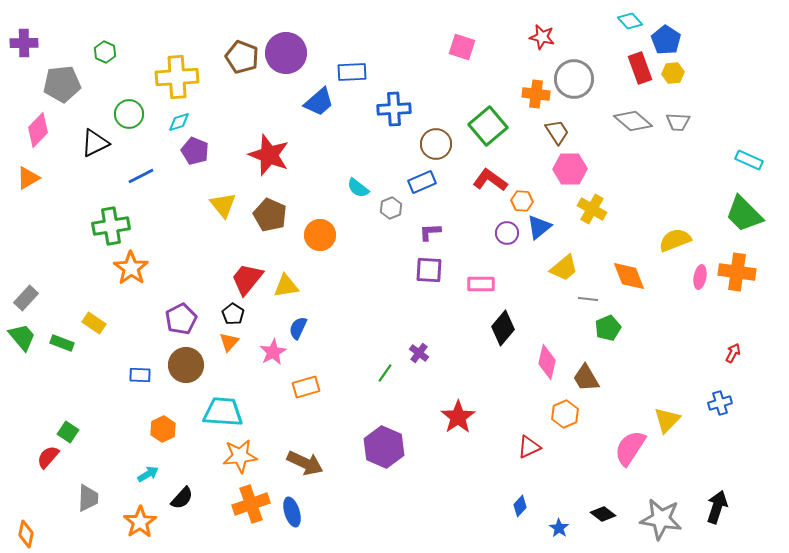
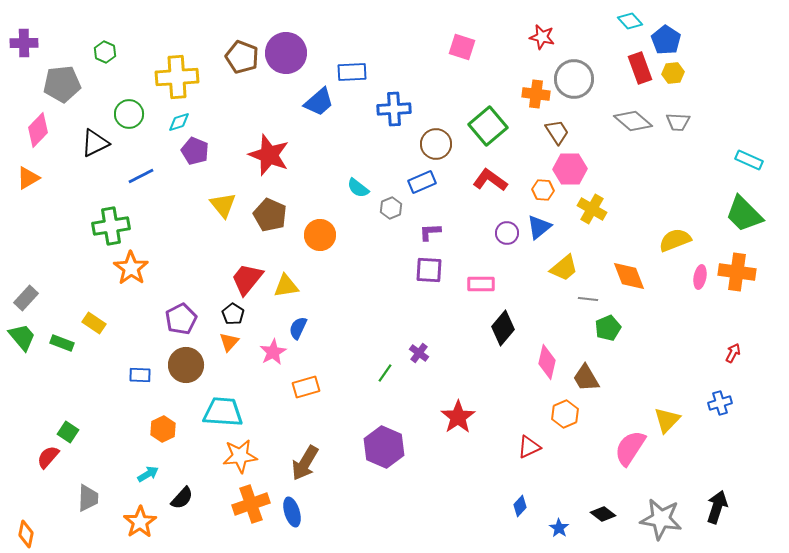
orange hexagon at (522, 201): moved 21 px right, 11 px up
brown arrow at (305, 463): rotated 96 degrees clockwise
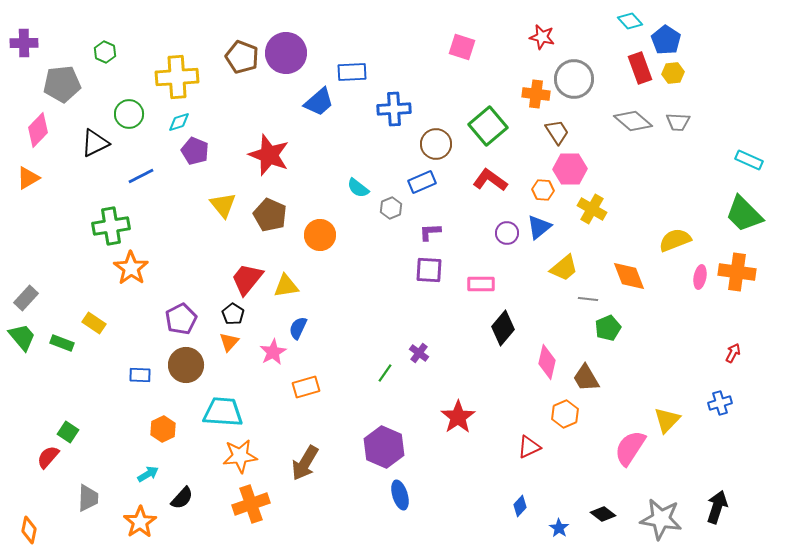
blue ellipse at (292, 512): moved 108 px right, 17 px up
orange diamond at (26, 534): moved 3 px right, 4 px up
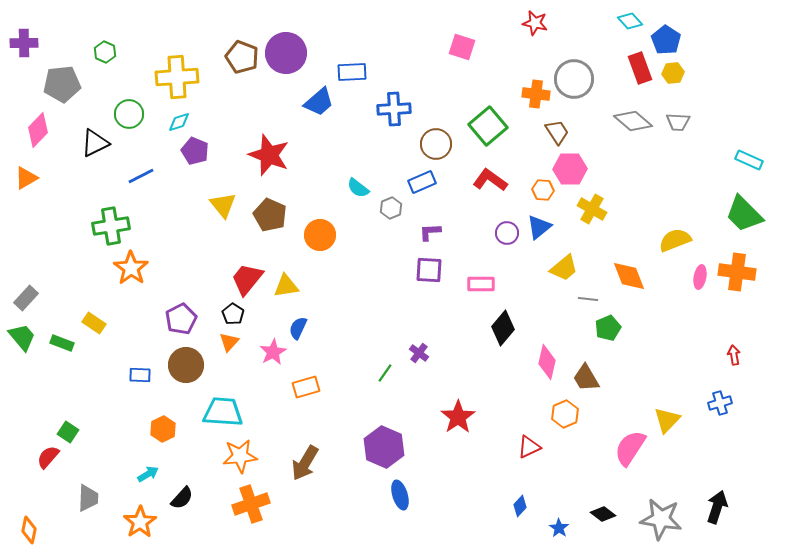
red star at (542, 37): moved 7 px left, 14 px up
orange triangle at (28, 178): moved 2 px left
red arrow at (733, 353): moved 1 px right, 2 px down; rotated 36 degrees counterclockwise
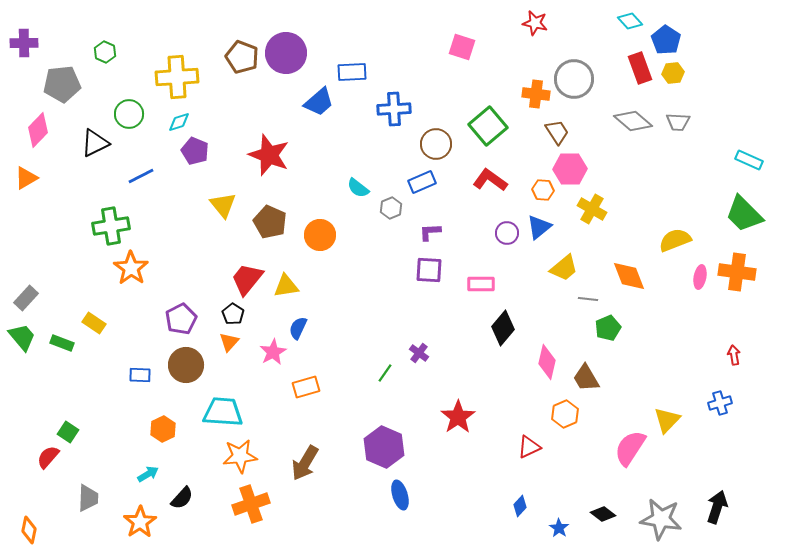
brown pentagon at (270, 215): moved 7 px down
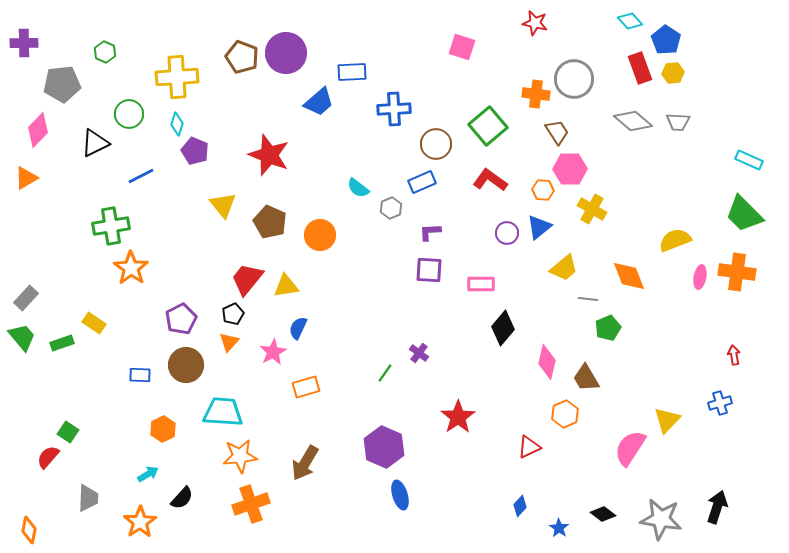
cyan diamond at (179, 122): moved 2 px left, 2 px down; rotated 55 degrees counterclockwise
black pentagon at (233, 314): rotated 15 degrees clockwise
green rectangle at (62, 343): rotated 40 degrees counterclockwise
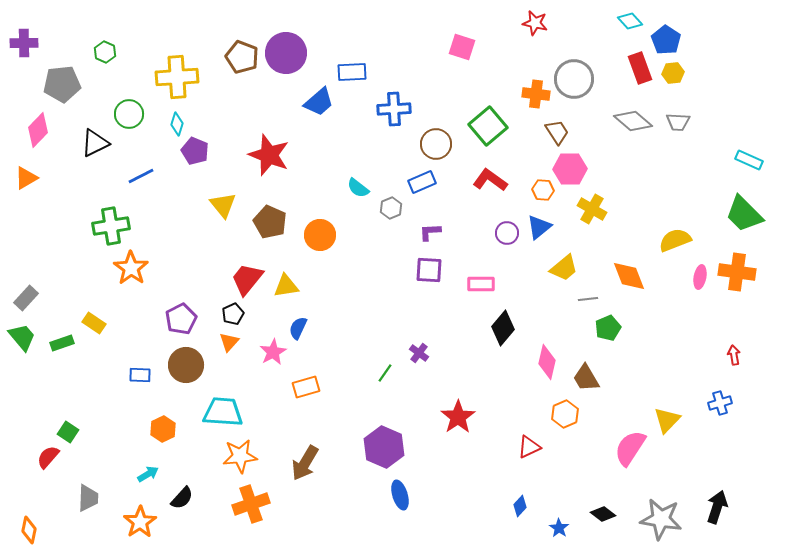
gray line at (588, 299): rotated 12 degrees counterclockwise
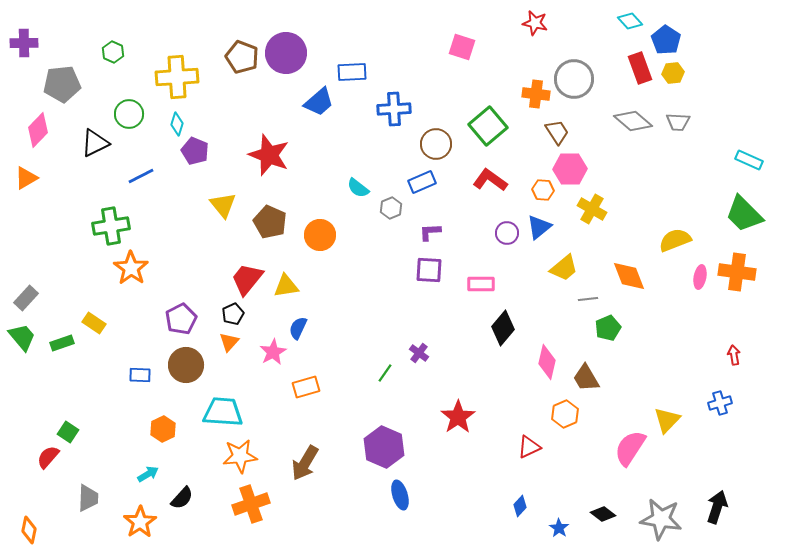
green hexagon at (105, 52): moved 8 px right
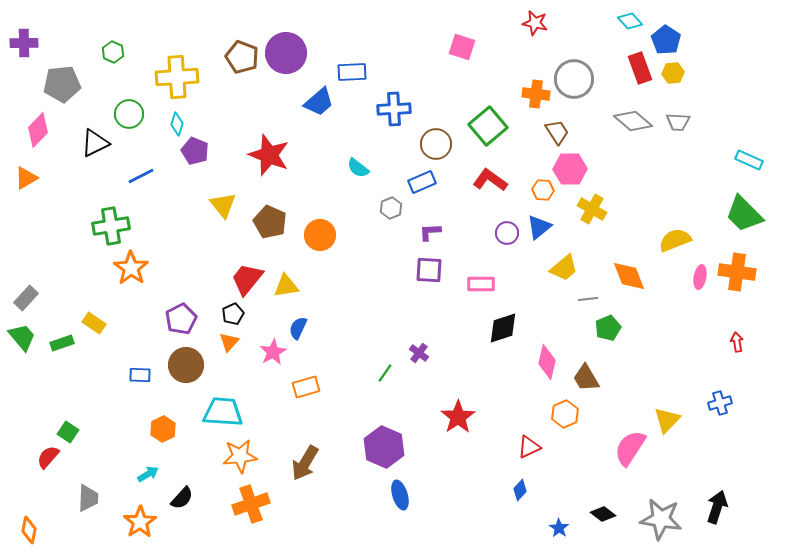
cyan semicircle at (358, 188): moved 20 px up
black diamond at (503, 328): rotated 32 degrees clockwise
red arrow at (734, 355): moved 3 px right, 13 px up
blue diamond at (520, 506): moved 16 px up
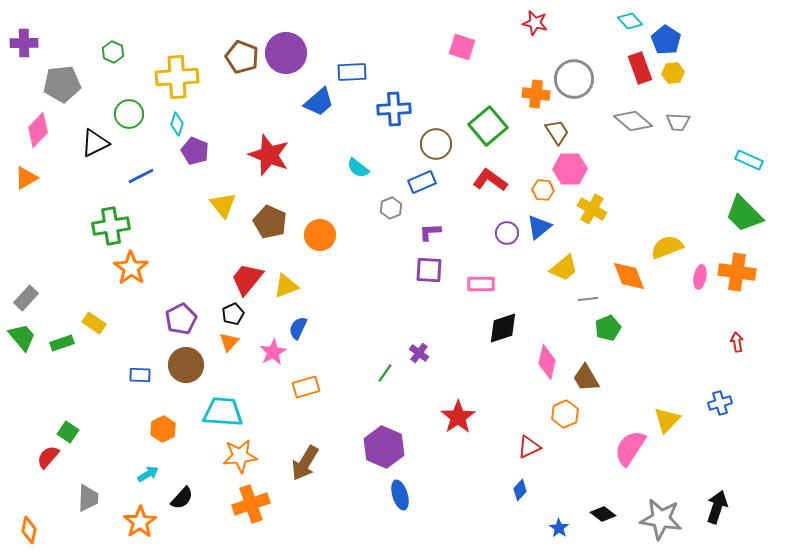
yellow semicircle at (675, 240): moved 8 px left, 7 px down
yellow triangle at (286, 286): rotated 12 degrees counterclockwise
